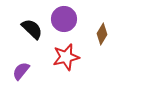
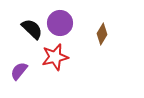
purple circle: moved 4 px left, 4 px down
red star: moved 11 px left
purple semicircle: moved 2 px left
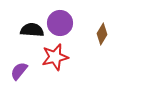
black semicircle: moved 1 px down; rotated 40 degrees counterclockwise
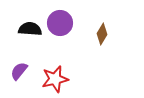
black semicircle: moved 2 px left, 1 px up
red star: moved 22 px down
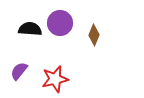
brown diamond: moved 8 px left, 1 px down; rotated 10 degrees counterclockwise
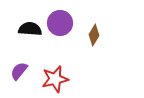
brown diamond: rotated 10 degrees clockwise
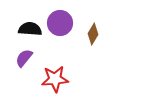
brown diamond: moved 1 px left, 1 px up
purple semicircle: moved 5 px right, 13 px up
red star: rotated 8 degrees clockwise
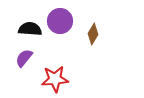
purple circle: moved 2 px up
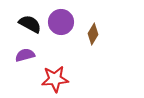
purple circle: moved 1 px right, 1 px down
black semicircle: moved 5 px up; rotated 25 degrees clockwise
purple semicircle: moved 1 px right, 3 px up; rotated 36 degrees clockwise
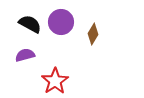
red star: moved 2 px down; rotated 28 degrees counterclockwise
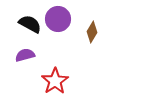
purple circle: moved 3 px left, 3 px up
brown diamond: moved 1 px left, 2 px up
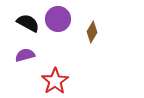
black semicircle: moved 2 px left, 1 px up
